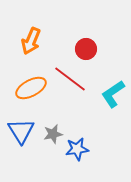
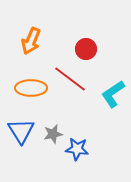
orange ellipse: rotated 28 degrees clockwise
blue star: rotated 15 degrees clockwise
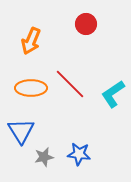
red circle: moved 25 px up
red line: moved 5 px down; rotated 8 degrees clockwise
gray star: moved 9 px left, 23 px down
blue star: moved 2 px right, 5 px down
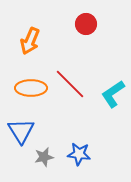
orange arrow: moved 1 px left
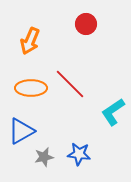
cyan L-shape: moved 18 px down
blue triangle: rotated 32 degrees clockwise
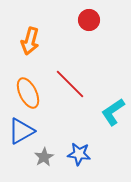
red circle: moved 3 px right, 4 px up
orange arrow: rotated 8 degrees counterclockwise
orange ellipse: moved 3 px left, 5 px down; rotated 64 degrees clockwise
gray star: rotated 18 degrees counterclockwise
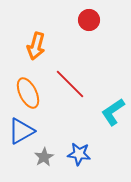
orange arrow: moved 6 px right, 5 px down
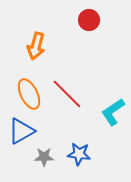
red line: moved 3 px left, 10 px down
orange ellipse: moved 1 px right, 1 px down
gray star: rotated 30 degrees clockwise
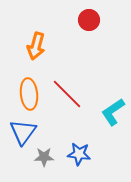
orange ellipse: rotated 20 degrees clockwise
blue triangle: moved 2 px right, 1 px down; rotated 24 degrees counterclockwise
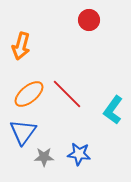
orange arrow: moved 15 px left
orange ellipse: rotated 56 degrees clockwise
cyan L-shape: moved 2 px up; rotated 20 degrees counterclockwise
